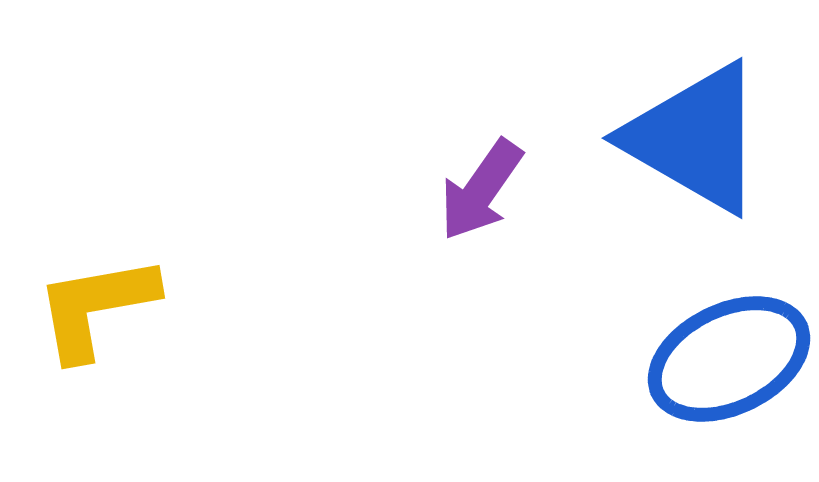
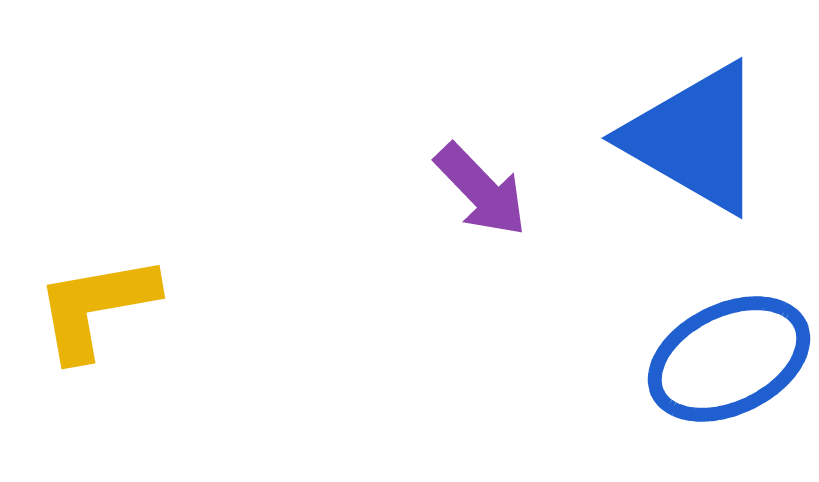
purple arrow: rotated 79 degrees counterclockwise
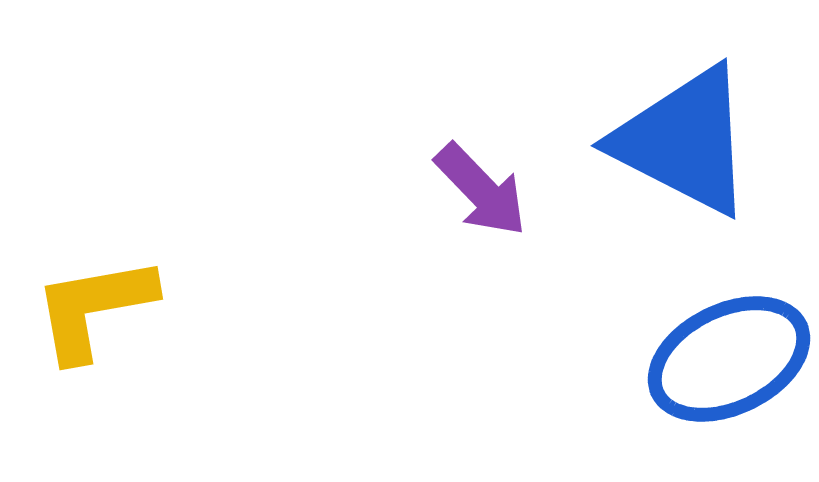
blue triangle: moved 11 px left, 3 px down; rotated 3 degrees counterclockwise
yellow L-shape: moved 2 px left, 1 px down
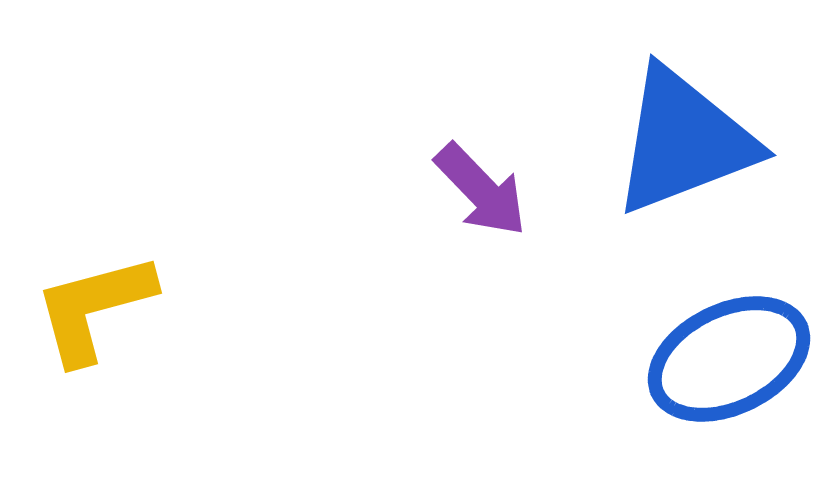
blue triangle: rotated 48 degrees counterclockwise
yellow L-shape: rotated 5 degrees counterclockwise
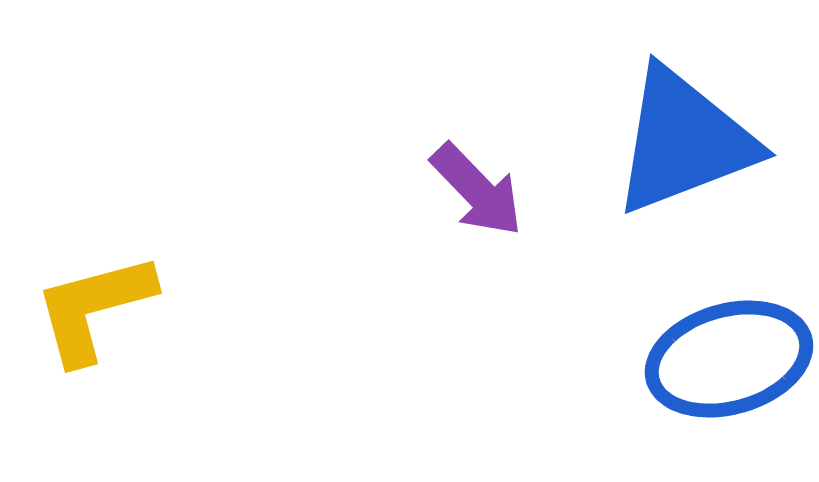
purple arrow: moved 4 px left
blue ellipse: rotated 10 degrees clockwise
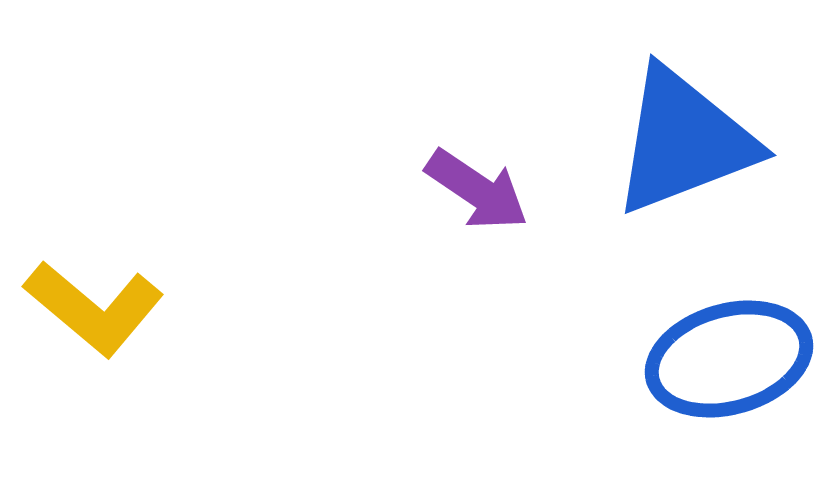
purple arrow: rotated 12 degrees counterclockwise
yellow L-shape: rotated 125 degrees counterclockwise
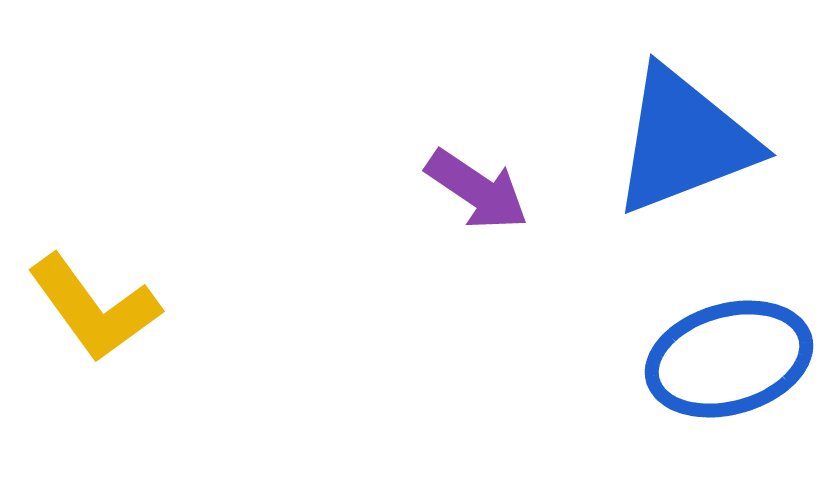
yellow L-shape: rotated 14 degrees clockwise
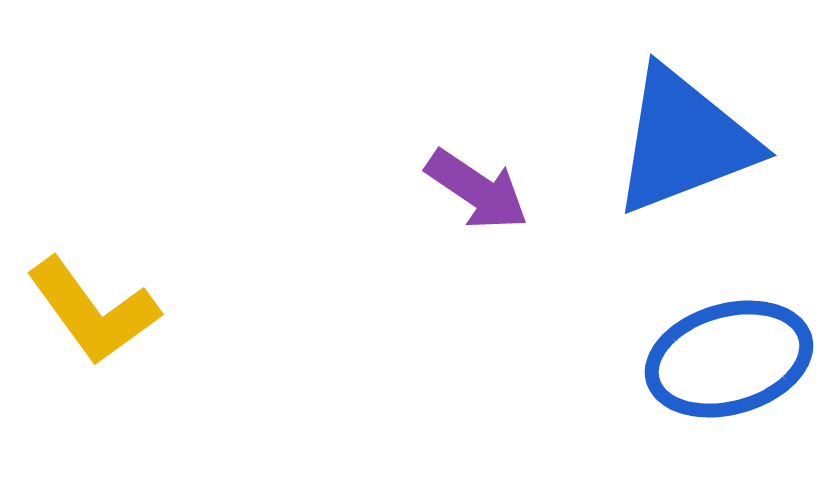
yellow L-shape: moved 1 px left, 3 px down
